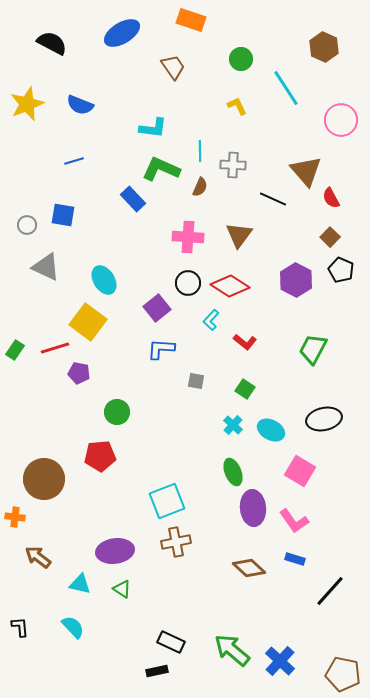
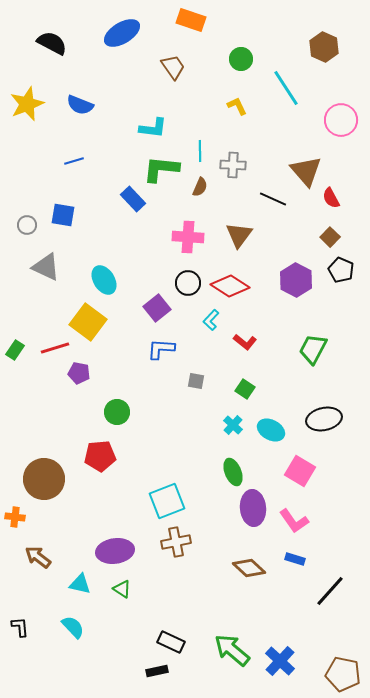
green L-shape at (161, 169): rotated 18 degrees counterclockwise
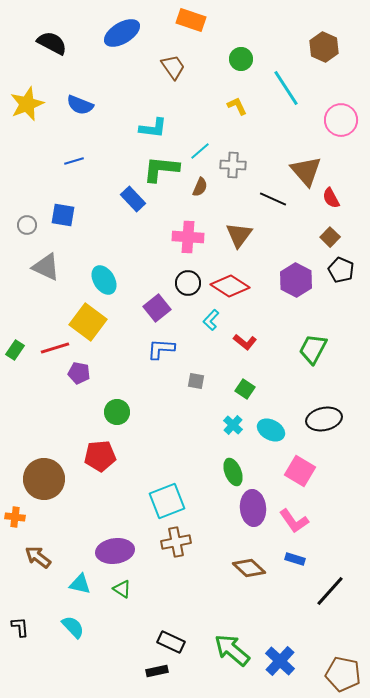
cyan line at (200, 151): rotated 50 degrees clockwise
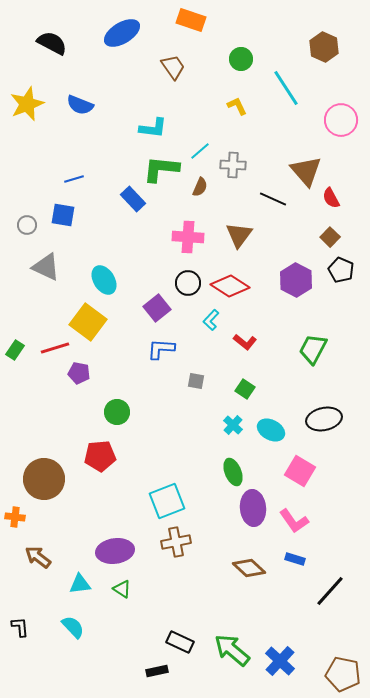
blue line at (74, 161): moved 18 px down
cyan triangle at (80, 584): rotated 20 degrees counterclockwise
black rectangle at (171, 642): moved 9 px right
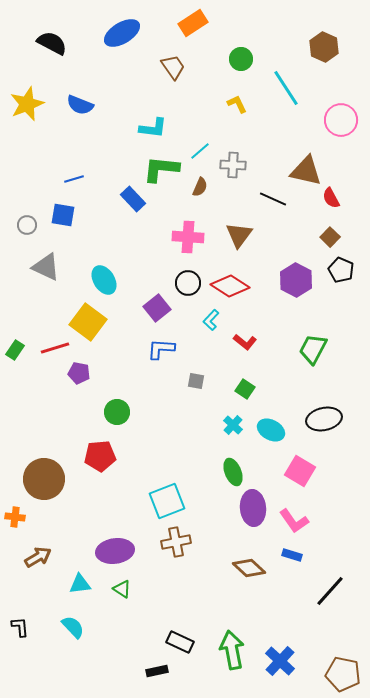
orange rectangle at (191, 20): moved 2 px right, 3 px down; rotated 52 degrees counterclockwise
yellow L-shape at (237, 106): moved 2 px up
brown triangle at (306, 171): rotated 36 degrees counterclockwise
brown arrow at (38, 557): rotated 112 degrees clockwise
blue rectangle at (295, 559): moved 3 px left, 4 px up
green arrow at (232, 650): rotated 39 degrees clockwise
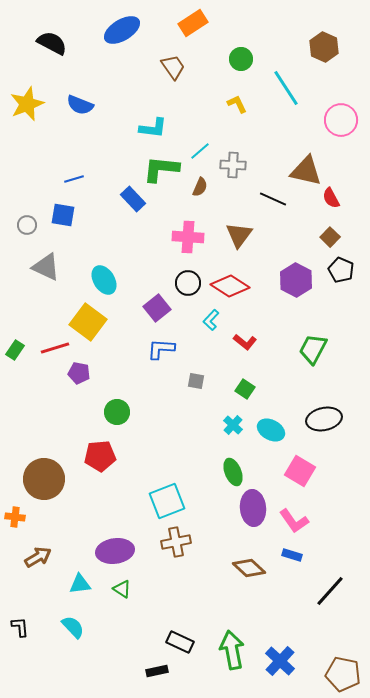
blue ellipse at (122, 33): moved 3 px up
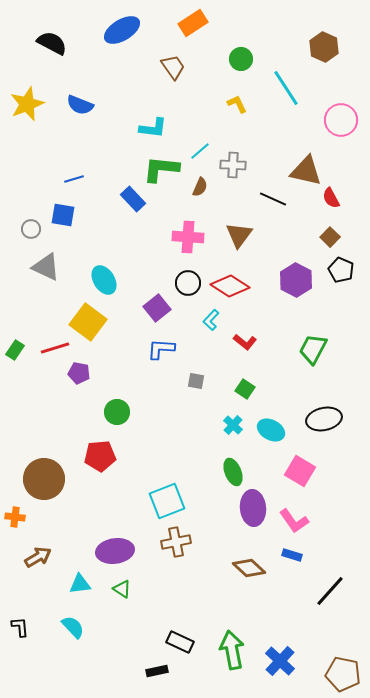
gray circle at (27, 225): moved 4 px right, 4 px down
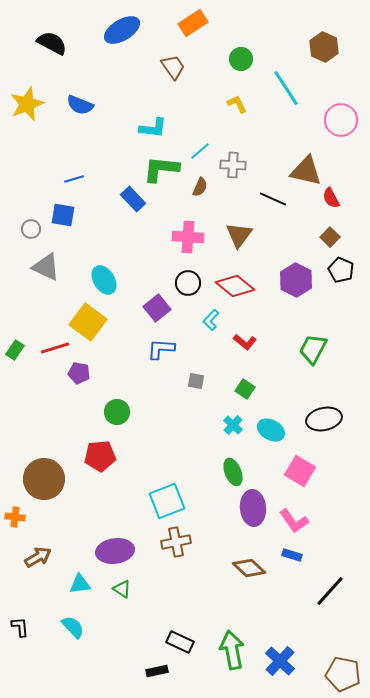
red diamond at (230, 286): moved 5 px right; rotated 6 degrees clockwise
